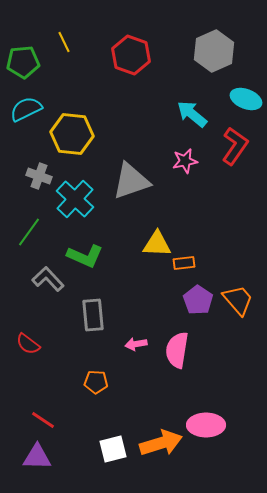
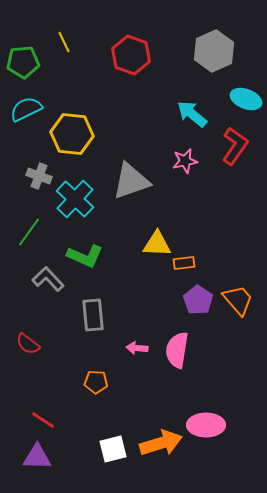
pink arrow: moved 1 px right, 4 px down; rotated 15 degrees clockwise
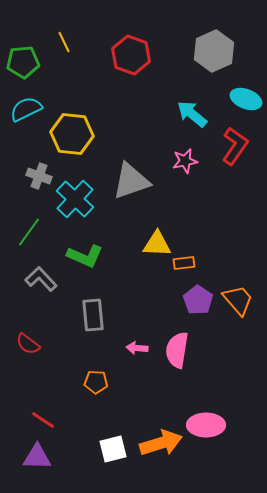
gray L-shape: moved 7 px left
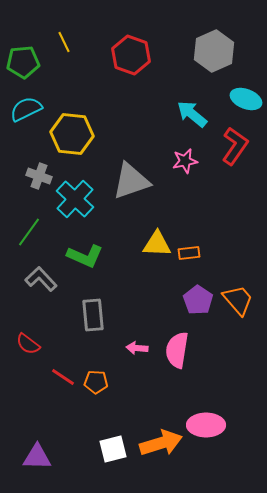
orange rectangle: moved 5 px right, 10 px up
red line: moved 20 px right, 43 px up
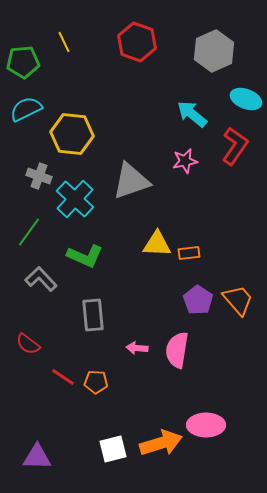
red hexagon: moved 6 px right, 13 px up
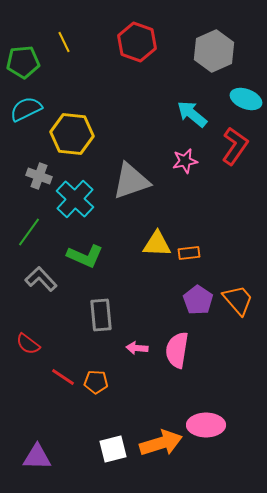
gray rectangle: moved 8 px right
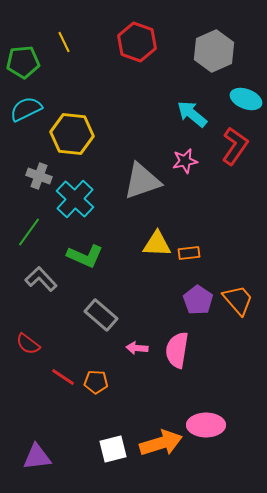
gray triangle: moved 11 px right
gray rectangle: rotated 44 degrees counterclockwise
purple triangle: rotated 8 degrees counterclockwise
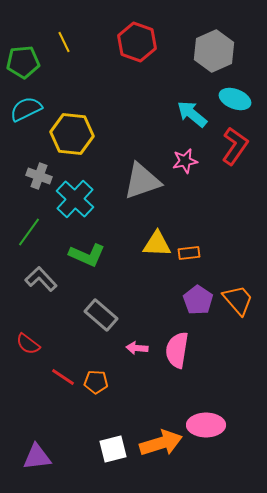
cyan ellipse: moved 11 px left
green L-shape: moved 2 px right, 1 px up
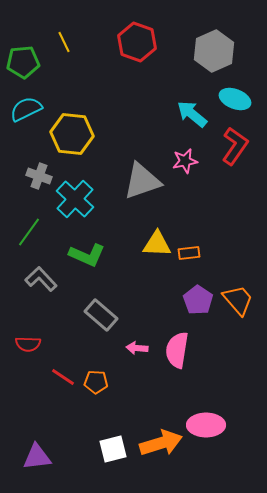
red semicircle: rotated 35 degrees counterclockwise
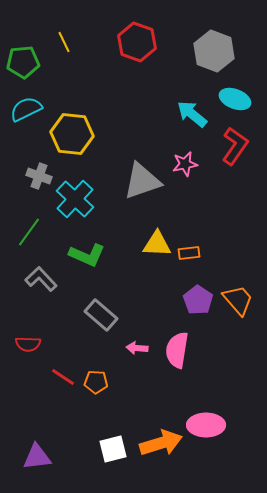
gray hexagon: rotated 15 degrees counterclockwise
pink star: moved 3 px down
